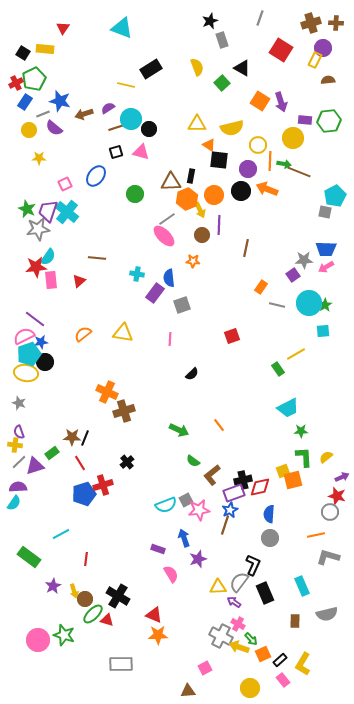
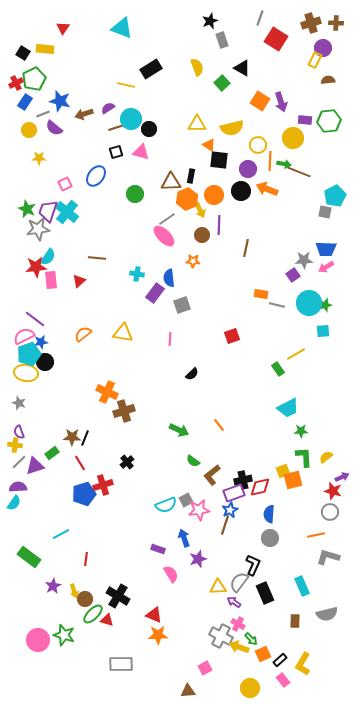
red square at (281, 50): moved 5 px left, 11 px up
orange rectangle at (261, 287): moved 7 px down; rotated 64 degrees clockwise
green star at (325, 305): rotated 16 degrees clockwise
red star at (337, 496): moved 4 px left, 5 px up
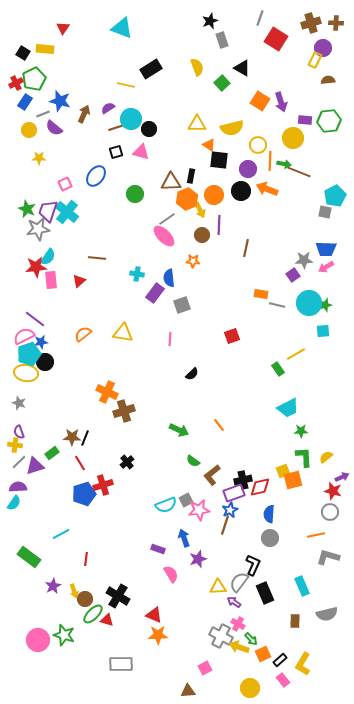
brown arrow at (84, 114): rotated 132 degrees clockwise
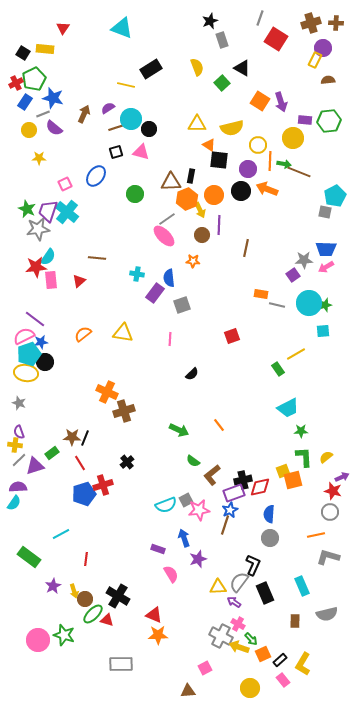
blue star at (60, 101): moved 7 px left, 3 px up
gray line at (19, 462): moved 2 px up
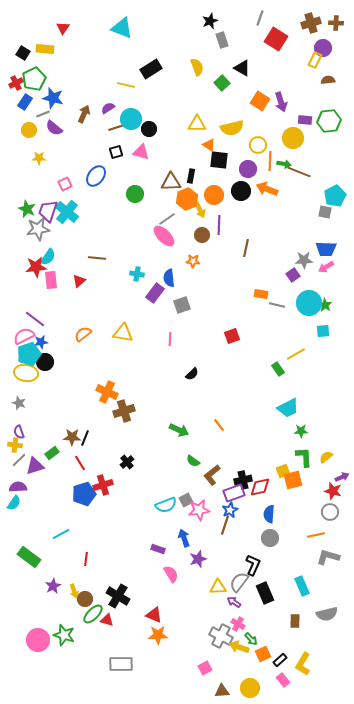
green star at (325, 305): rotated 24 degrees counterclockwise
brown triangle at (188, 691): moved 34 px right
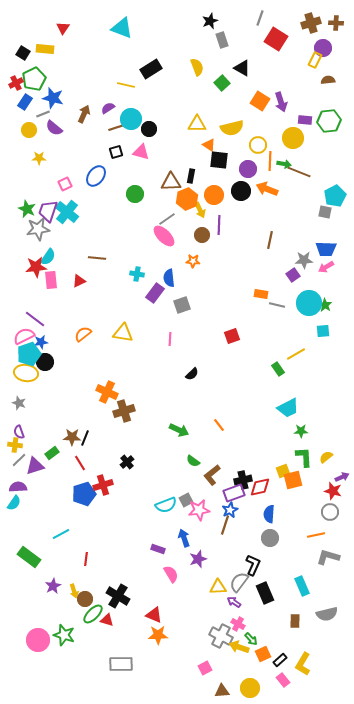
brown line at (246, 248): moved 24 px right, 8 px up
red triangle at (79, 281): rotated 16 degrees clockwise
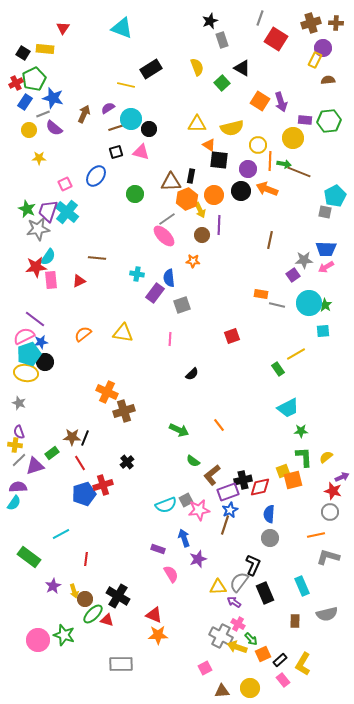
purple rectangle at (234, 493): moved 6 px left, 1 px up
yellow arrow at (239, 647): moved 2 px left
